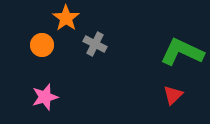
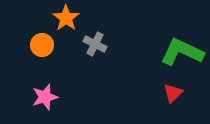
red triangle: moved 2 px up
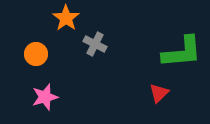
orange circle: moved 6 px left, 9 px down
green L-shape: rotated 150 degrees clockwise
red triangle: moved 14 px left
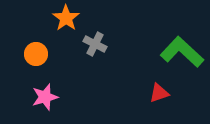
green L-shape: rotated 132 degrees counterclockwise
red triangle: rotated 25 degrees clockwise
